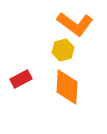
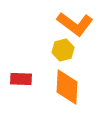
red rectangle: rotated 30 degrees clockwise
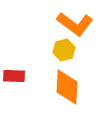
yellow hexagon: moved 1 px right
red rectangle: moved 7 px left, 3 px up
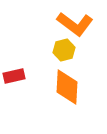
red rectangle: rotated 15 degrees counterclockwise
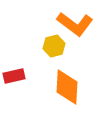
yellow hexagon: moved 10 px left, 4 px up
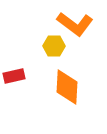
yellow hexagon: rotated 15 degrees clockwise
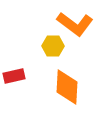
yellow hexagon: moved 1 px left
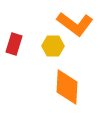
red rectangle: moved 32 px up; rotated 60 degrees counterclockwise
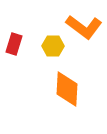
orange L-shape: moved 9 px right, 3 px down
orange diamond: moved 2 px down
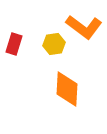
yellow hexagon: moved 1 px right, 2 px up; rotated 10 degrees counterclockwise
